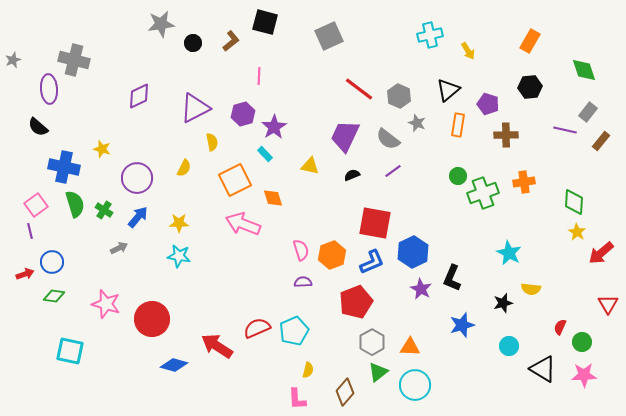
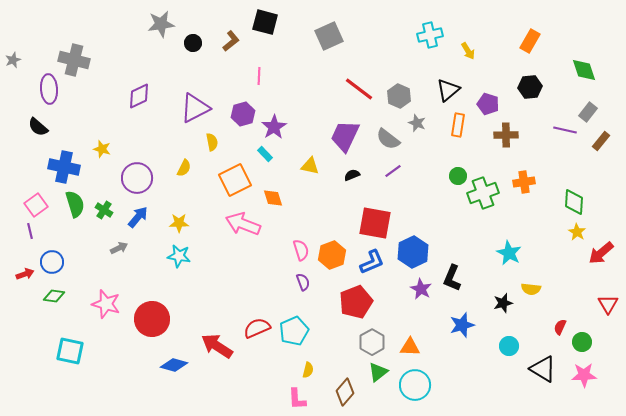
purple semicircle at (303, 282): rotated 72 degrees clockwise
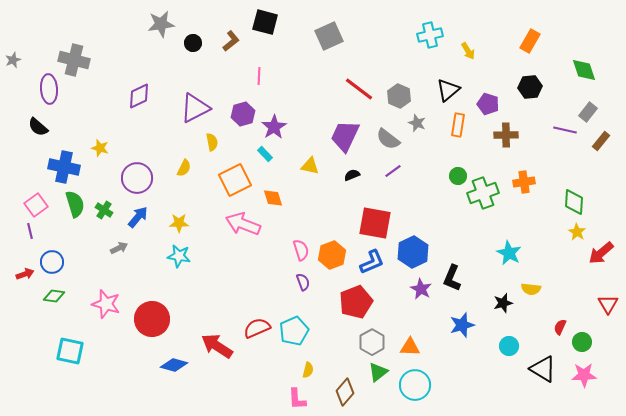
yellow star at (102, 149): moved 2 px left, 1 px up
